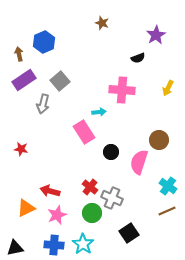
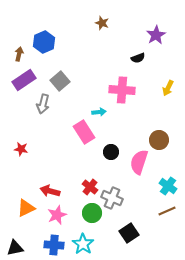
brown arrow: rotated 24 degrees clockwise
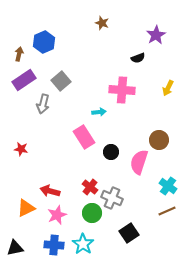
gray square: moved 1 px right
pink rectangle: moved 5 px down
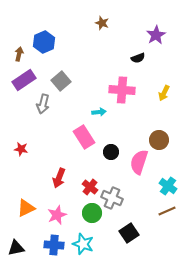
yellow arrow: moved 4 px left, 5 px down
red arrow: moved 9 px right, 13 px up; rotated 84 degrees counterclockwise
cyan star: rotated 15 degrees counterclockwise
black triangle: moved 1 px right
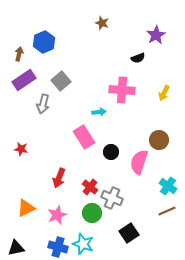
blue cross: moved 4 px right, 2 px down; rotated 12 degrees clockwise
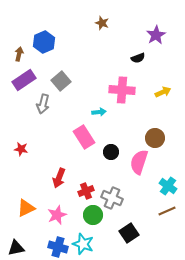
yellow arrow: moved 1 px left, 1 px up; rotated 140 degrees counterclockwise
brown circle: moved 4 px left, 2 px up
red cross: moved 4 px left, 4 px down; rotated 28 degrees clockwise
green circle: moved 1 px right, 2 px down
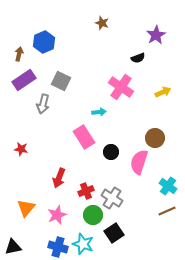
gray square: rotated 24 degrees counterclockwise
pink cross: moved 1 px left, 3 px up; rotated 30 degrees clockwise
gray cross: rotated 10 degrees clockwise
orange triangle: rotated 24 degrees counterclockwise
black square: moved 15 px left
black triangle: moved 3 px left, 1 px up
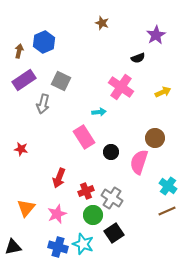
brown arrow: moved 3 px up
pink star: moved 1 px up
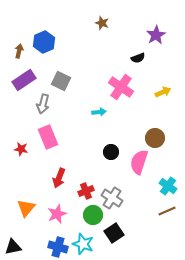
pink rectangle: moved 36 px left; rotated 10 degrees clockwise
